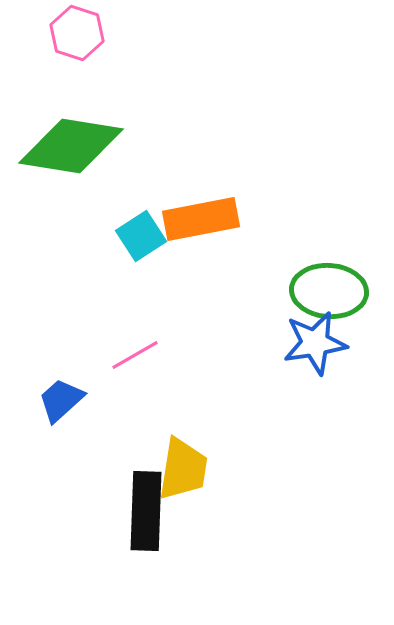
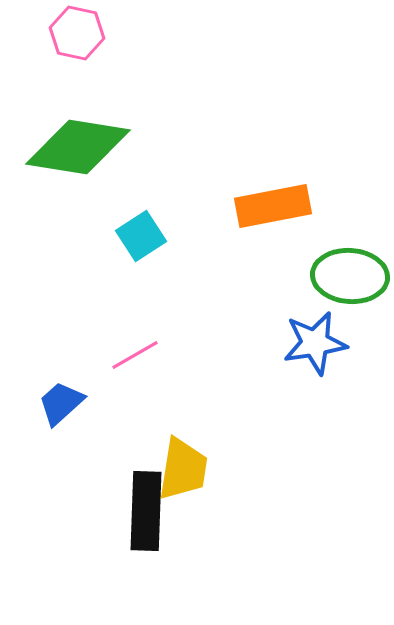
pink hexagon: rotated 6 degrees counterclockwise
green diamond: moved 7 px right, 1 px down
orange rectangle: moved 72 px right, 13 px up
green ellipse: moved 21 px right, 15 px up
blue trapezoid: moved 3 px down
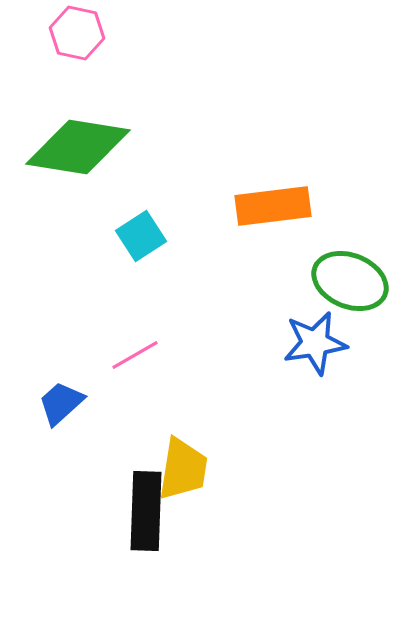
orange rectangle: rotated 4 degrees clockwise
green ellipse: moved 5 px down; rotated 18 degrees clockwise
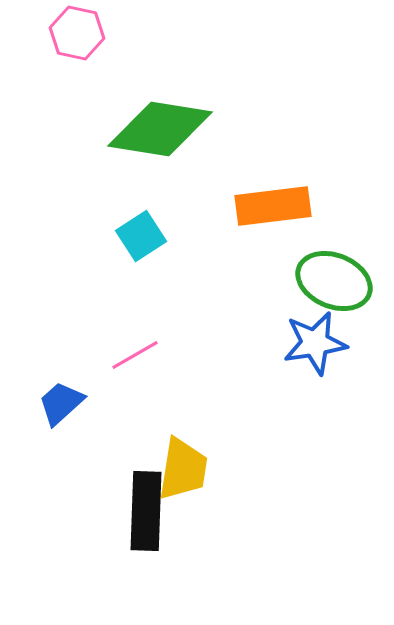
green diamond: moved 82 px right, 18 px up
green ellipse: moved 16 px left
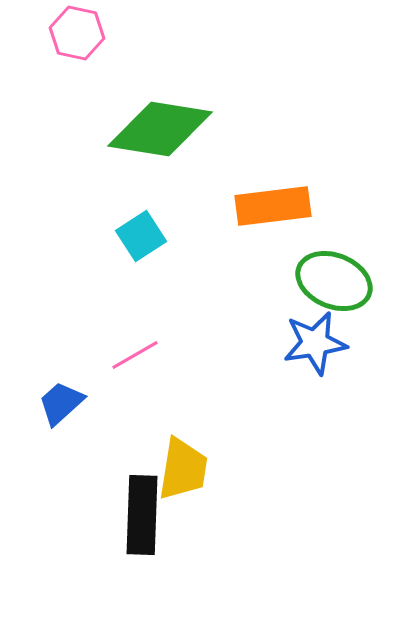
black rectangle: moved 4 px left, 4 px down
